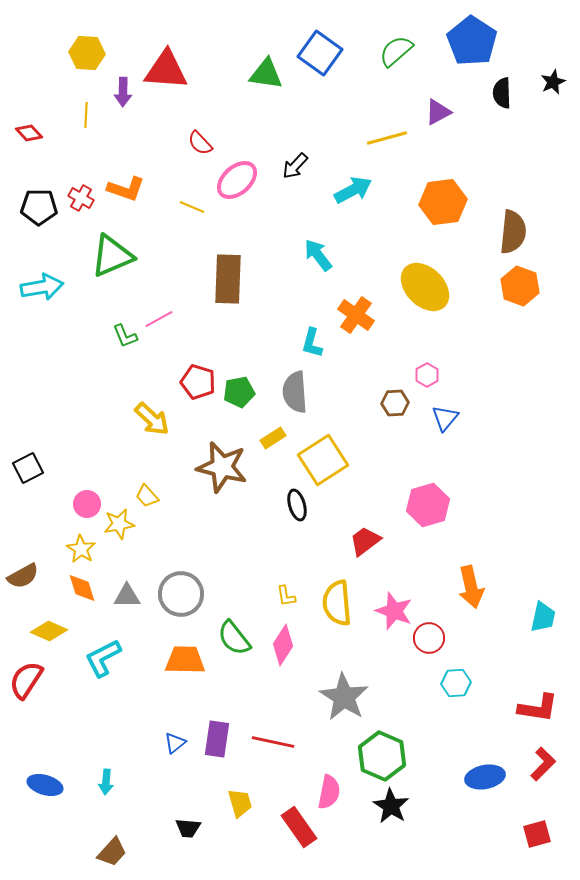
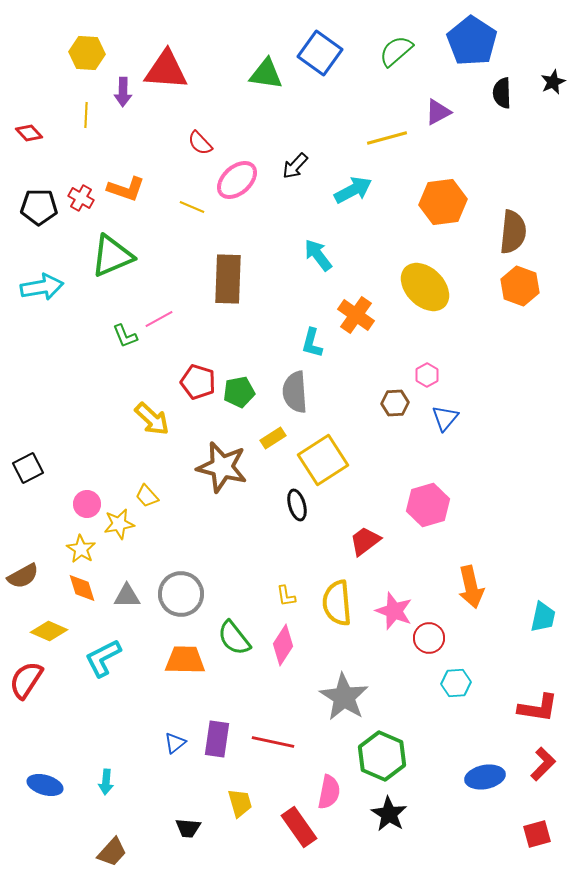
black star at (391, 806): moved 2 px left, 8 px down
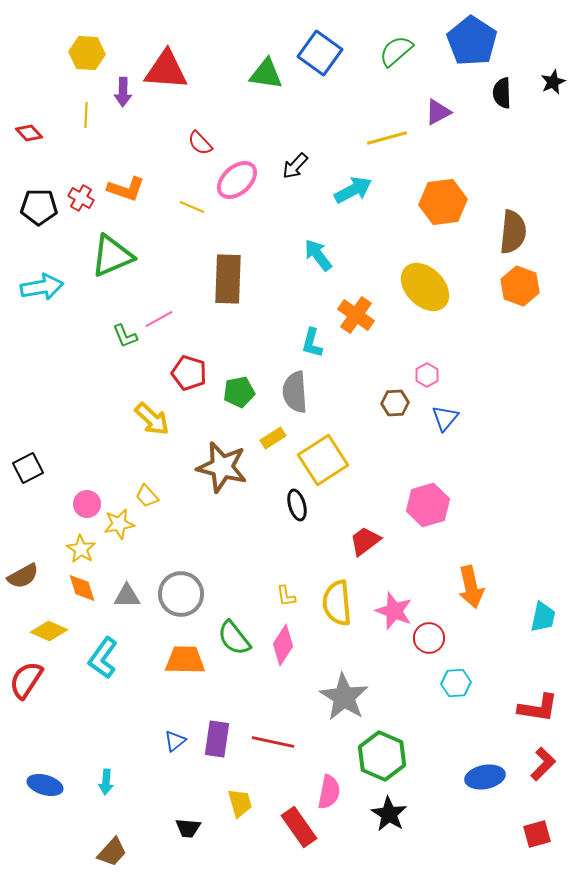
red pentagon at (198, 382): moved 9 px left, 9 px up
cyan L-shape at (103, 658): rotated 27 degrees counterclockwise
blue triangle at (175, 743): moved 2 px up
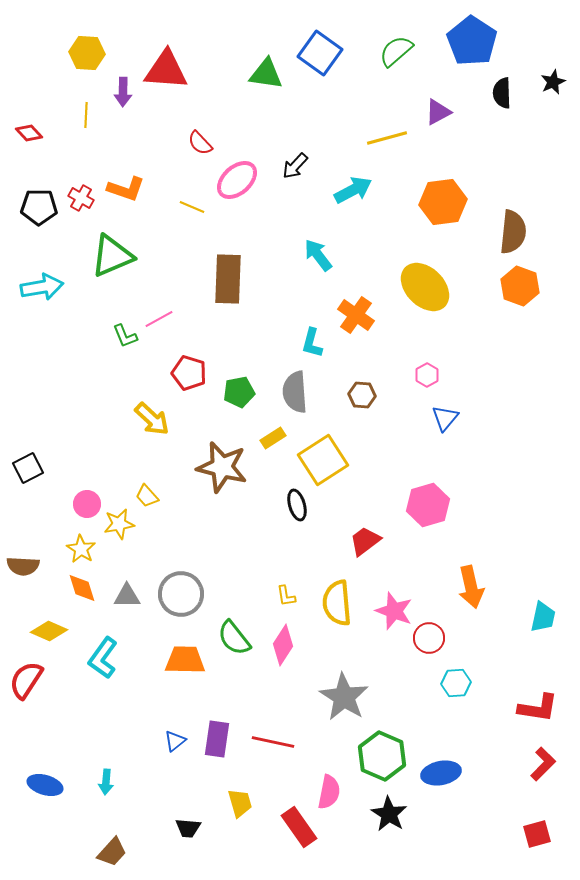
brown hexagon at (395, 403): moved 33 px left, 8 px up; rotated 8 degrees clockwise
brown semicircle at (23, 576): moved 10 px up; rotated 32 degrees clockwise
blue ellipse at (485, 777): moved 44 px left, 4 px up
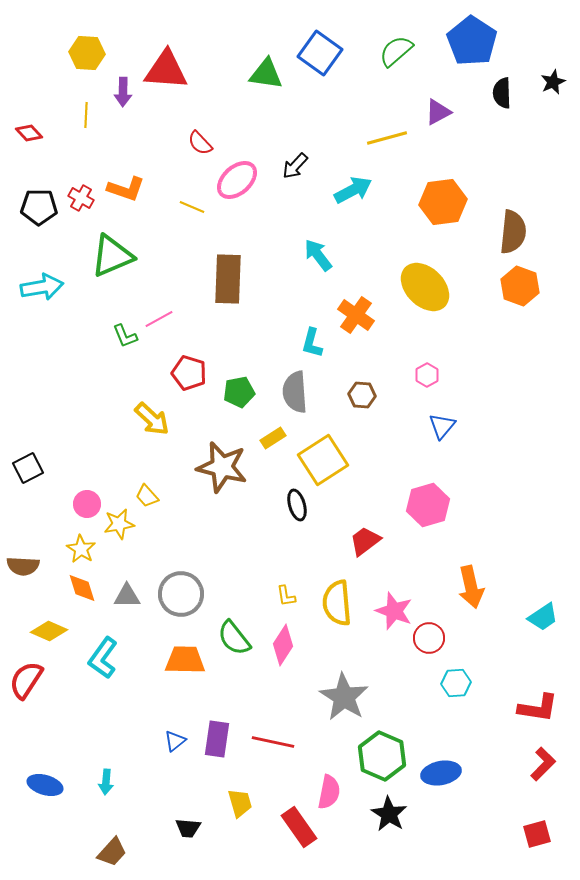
blue triangle at (445, 418): moved 3 px left, 8 px down
cyan trapezoid at (543, 617): rotated 44 degrees clockwise
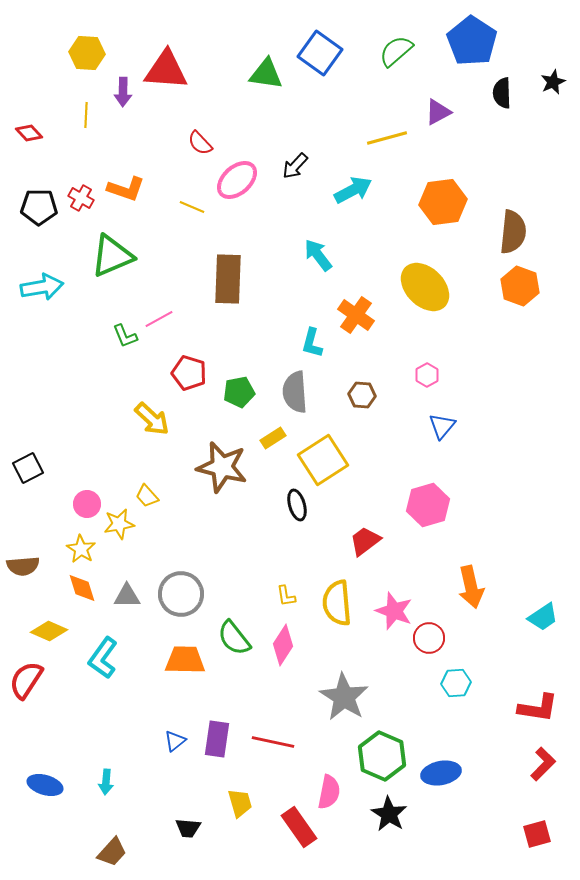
brown semicircle at (23, 566): rotated 8 degrees counterclockwise
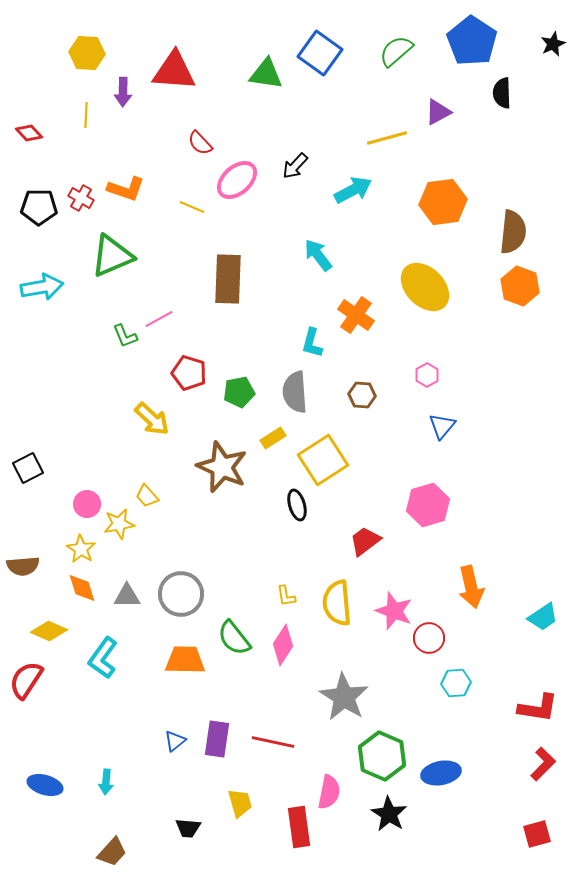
red triangle at (166, 70): moved 8 px right, 1 px down
black star at (553, 82): moved 38 px up
brown star at (222, 467): rotated 9 degrees clockwise
red rectangle at (299, 827): rotated 27 degrees clockwise
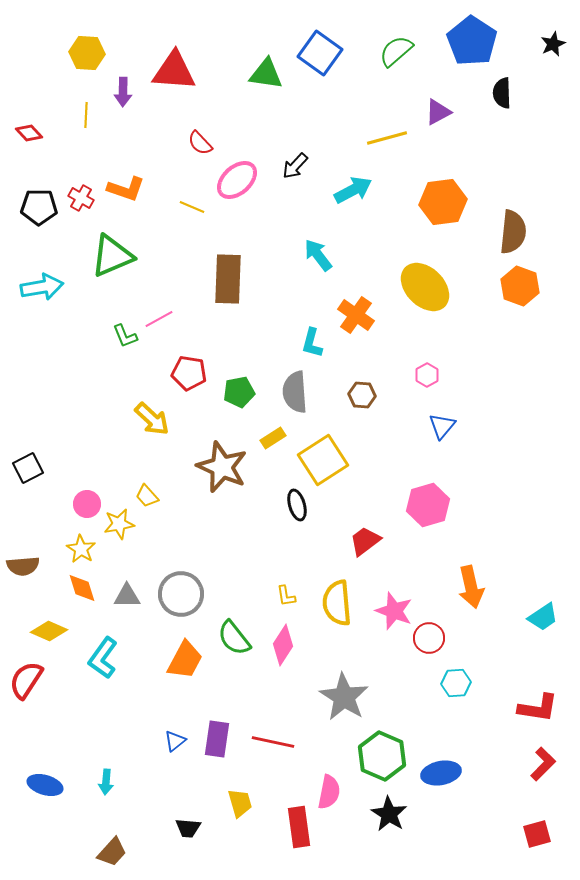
red pentagon at (189, 373): rotated 8 degrees counterclockwise
orange trapezoid at (185, 660): rotated 117 degrees clockwise
